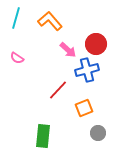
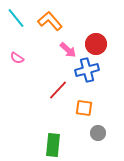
cyan line: rotated 55 degrees counterclockwise
orange square: rotated 30 degrees clockwise
green rectangle: moved 10 px right, 9 px down
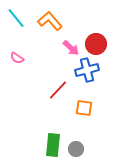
pink arrow: moved 3 px right, 2 px up
gray circle: moved 22 px left, 16 px down
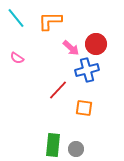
orange L-shape: rotated 50 degrees counterclockwise
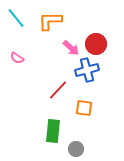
green rectangle: moved 14 px up
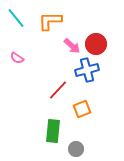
pink arrow: moved 1 px right, 2 px up
orange square: moved 2 px left, 1 px down; rotated 30 degrees counterclockwise
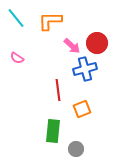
red circle: moved 1 px right, 1 px up
blue cross: moved 2 px left, 1 px up
red line: rotated 50 degrees counterclockwise
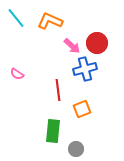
orange L-shape: rotated 25 degrees clockwise
pink semicircle: moved 16 px down
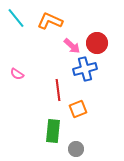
orange square: moved 4 px left
